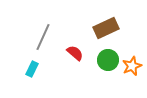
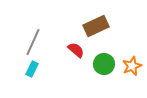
brown rectangle: moved 10 px left, 2 px up
gray line: moved 10 px left, 5 px down
red semicircle: moved 1 px right, 3 px up
green circle: moved 4 px left, 4 px down
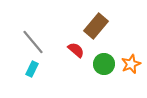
brown rectangle: rotated 25 degrees counterclockwise
gray line: rotated 64 degrees counterclockwise
orange star: moved 1 px left, 2 px up
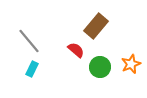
gray line: moved 4 px left, 1 px up
green circle: moved 4 px left, 3 px down
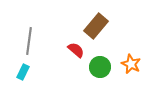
gray line: rotated 48 degrees clockwise
orange star: rotated 24 degrees counterclockwise
cyan rectangle: moved 9 px left, 3 px down
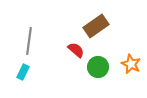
brown rectangle: rotated 15 degrees clockwise
green circle: moved 2 px left
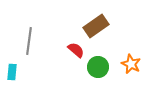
cyan rectangle: moved 11 px left; rotated 21 degrees counterclockwise
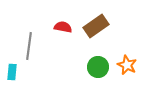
gray line: moved 5 px down
red semicircle: moved 13 px left, 23 px up; rotated 30 degrees counterclockwise
orange star: moved 4 px left, 1 px down
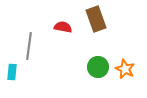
brown rectangle: moved 7 px up; rotated 75 degrees counterclockwise
orange star: moved 2 px left, 4 px down
